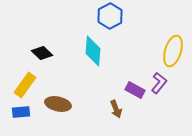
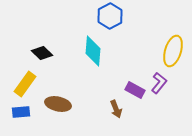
yellow rectangle: moved 1 px up
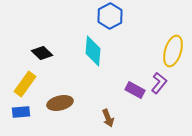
brown ellipse: moved 2 px right, 1 px up; rotated 25 degrees counterclockwise
brown arrow: moved 8 px left, 9 px down
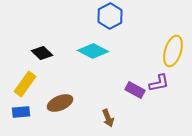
cyan diamond: rotated 68 degrees counterclockwise
purple L-shape: rotated 40 degrees clockwise
brown ellipse: rotated 10 degrees counterclockwise
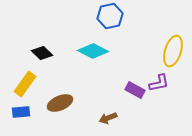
blue hexagon: rotated 15 degrees clockwise
brown arrow: rotated 90 degrees clockwise
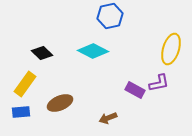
yellow ellipse: moved 2 px left, 2 px up
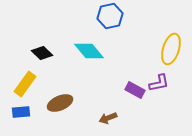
cyan diamond: moved 4 px left; rotated 24 degrees clockwise
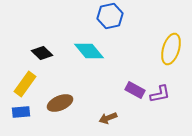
purple L-shape: moved 1 px right, 11 px down
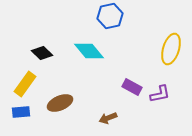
purple rectangle: moved 3 px left, 3 px up
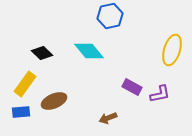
yellow ellipse: moved 1 px right, 1 px down
brown ellipse: moved 6 px left, 2 px up
